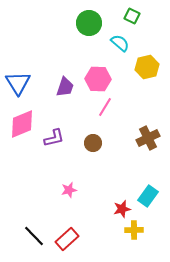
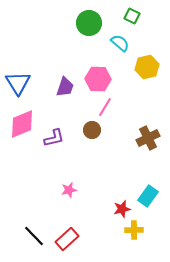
brown circle: moved 1 px left, 13 px up
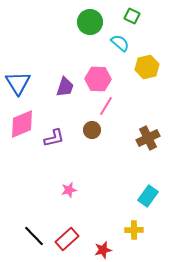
green circle: moved 1 px right, 1 px up
pink line: moved 1 px right, 1 px up
red star: moved 19 px left, 41 px down
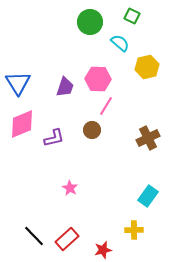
pink star: moved 1 px right, 2 px up; rotated 28 degrees counterclockwise
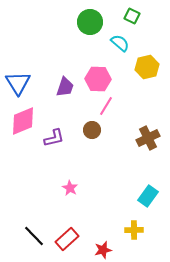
pink diamond: moved 1 px right, 3 px up
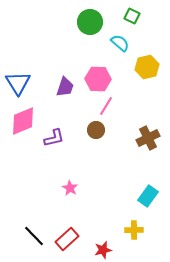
brown circle: moved 4 px right
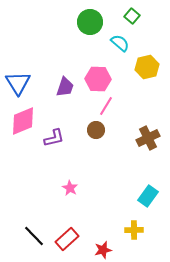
green square: rotated 14 degrees clockwise
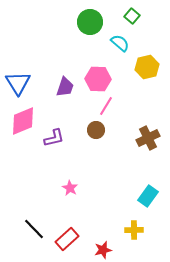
black line: moved 7 px up
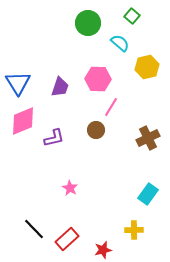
green circle: moved 2 px left, 1 px down
purple trapezoid: moved 5 px left
pink line: moved 5 px right, 1 px down
cyan rectangle: moved 2 px up
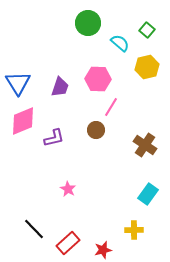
green square: moved 15 px right, 14 px down
brown cross: moved 3 px left, 7 px down; rotated 30 degrees counterclockwise
pink star: moved 2 px left, 1 px down
red rectangle: moved 1 px right, 4 px down
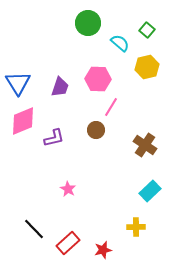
cyan rectangle: moved 2 px right, 3 px up; rotated 10 degrees clockwise
yellow cross: moved 2 px right, 3 px up
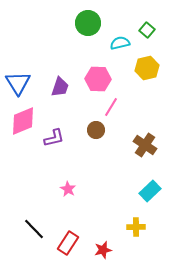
cyan semicircle: rotated 54 degrees counterclockwise
yellow hexagon: moved 1 px down
red rectangle: rotated 15 degrees counterclockwise
